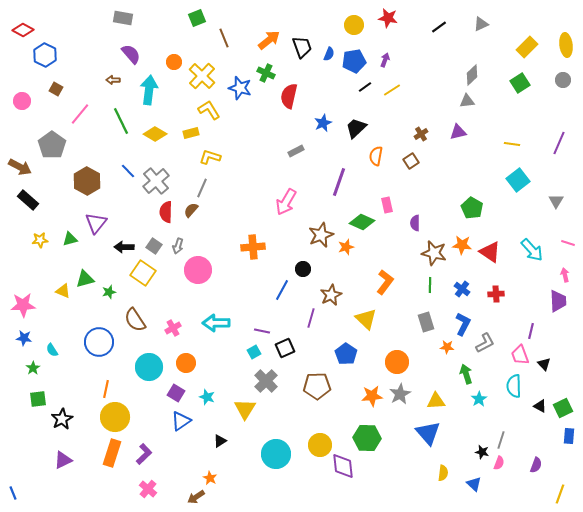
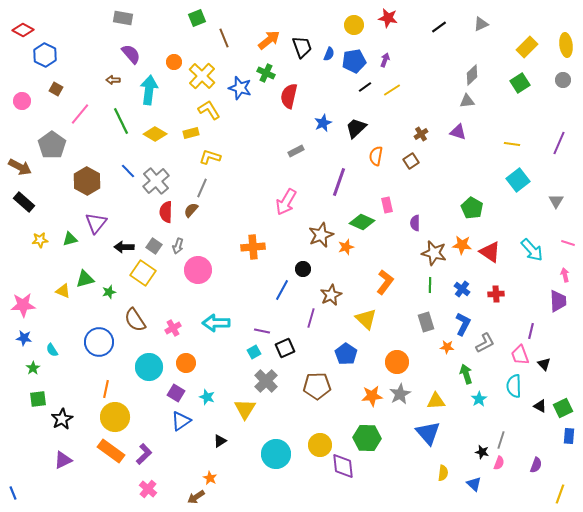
purple triangle at (458, 132): rotated 30 degrees clockwise
black rectangle at (28, 200): moved 4 px left, 2 px down
orange rectangle at (112, 453): moved 1 px left, 2 px up; rotated 72 degrees counterclockwise
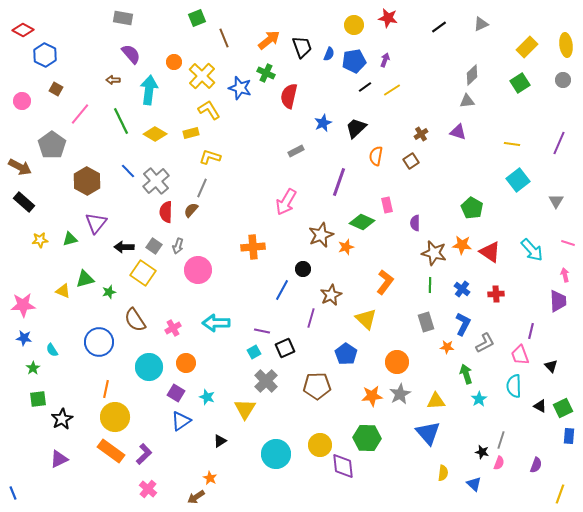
black triangle at (544, 364): moved 7 px right, 2 px down
purple triangle at (63, 460): moved 4 px left, 1 px up
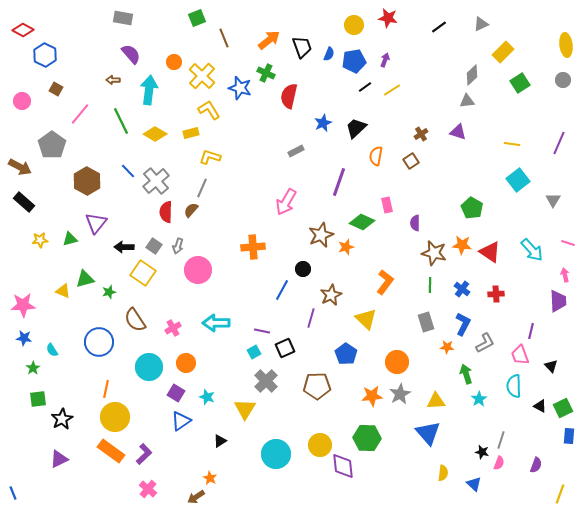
yellow rectangle at (527, 47): moved 24 px left, 5 px down
gray triangle at (556, 201): moved 3 px left, 1 px up
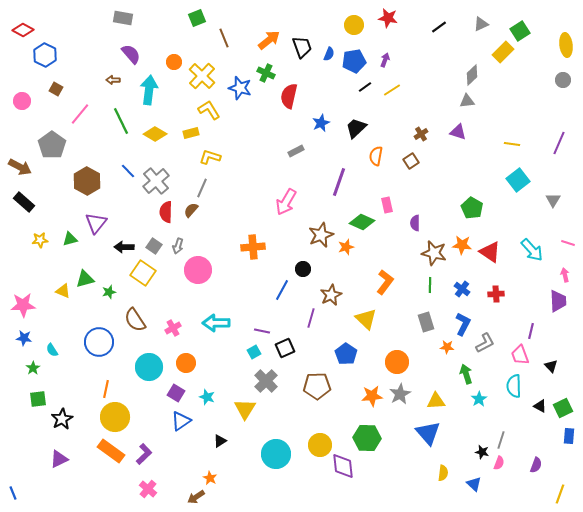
green square at (520, 83): moved 52 px up
blue star at (323, 123): moved 2 px left
